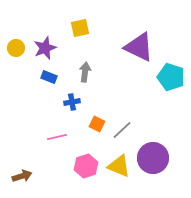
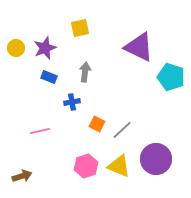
pink line: moved 17 px left, 6 px up
purple circle: moved 3 px right, 1 px down
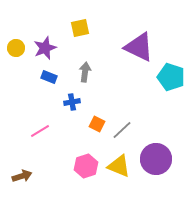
pink line: rotated 18 degrees counterclockwise
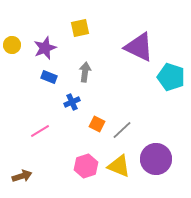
yellow circle: moved 4 px left, 3 px up
blue cross: rotated 14 degrees counterclockwise
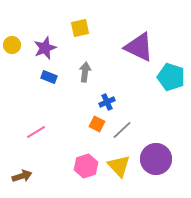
blue cross: moved 35 px right
pink line: moved 4 px left, 1 px down
yellow triangle: rotated 25 degrees clockwise
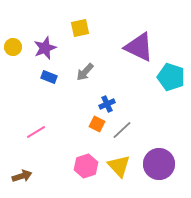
yellow circle: moved 1 px right, 2 px down
gray arrow: rotated 144 degrees counterclockwise
blue cross: moved 2 px down
purple circle: moved 3 px right, 5 px down
